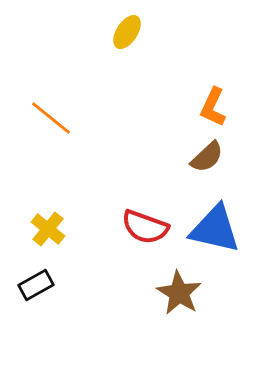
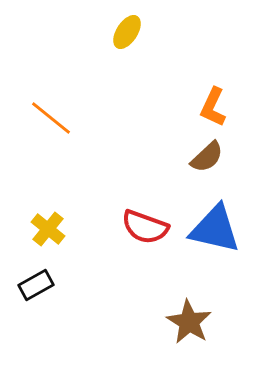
brown star: moved 10 px right, 29 px down
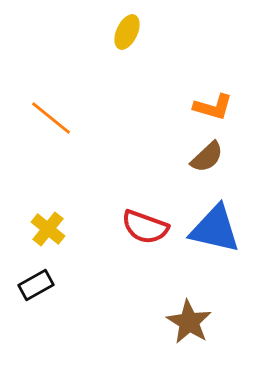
yellow ellipse: rotated 8 degrees counterclockwise
orange L-shape: rotated 99 degrees counterclockwise
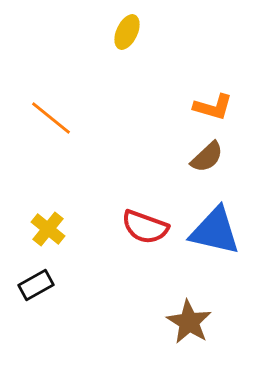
blue triangle: moved 2 px down
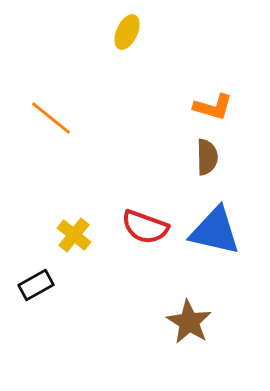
brown semicircle: rotated 48 degrees counterclockwise
yellow cross: moved 26 px right, 6 px down
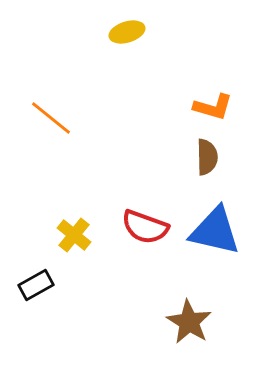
yellow ellipse: rotated 48 degrees clockwise
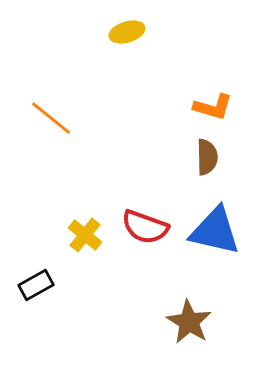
yellow cross: moved 11 px right
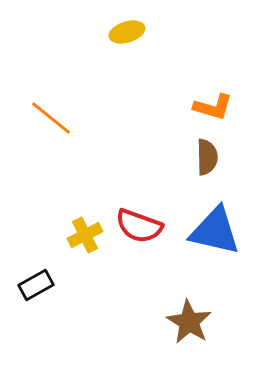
red semicircle: moved 6 px left, 1 px up
yellow cross: rotated 24 degrees clockwise
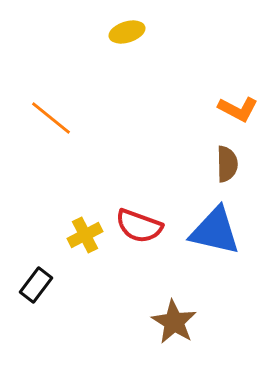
orange L-shape: moved 25 px right, 2 px down; rotated 12 degrees clockwise
brown semicircle: moved 20 px right, 7 px down
black rectangle: rotated 24 degrees counterclockwise
brown star: moved 15 px left
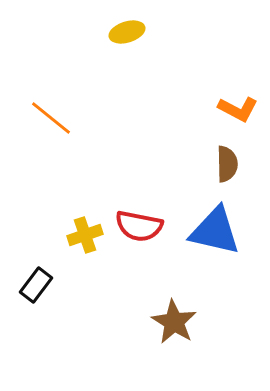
red semicircle: rotated 9 degrees counterclockwise
yellow cross: rotated 8 degrees clockwise
